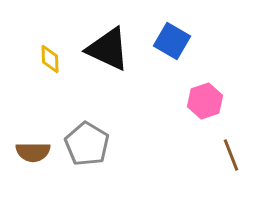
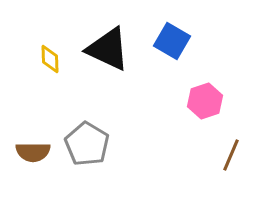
brown line: rotated 44 degrees clockwise
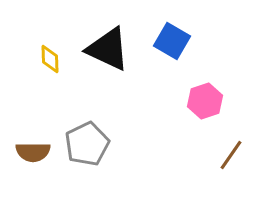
gray pentagon: rotated 15 degrees clockwise
brown line: rotated 12 degrees clockwise
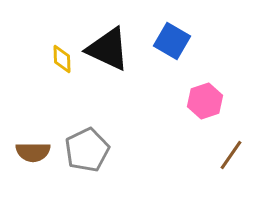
yellow diamond: moved 12 px right
gray pentagon: moved 6 px down
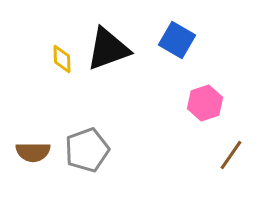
blue square: moved 5 px right, 1 px up
black triangle: rotated 45 degrees counterclockwise
pink hexagon: moved 2 px down
gray pentagon: rotated 6 degrees clockwise
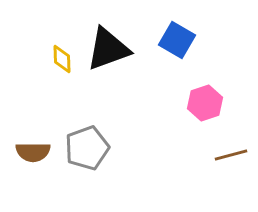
gray pentagon: moved 2 px up
brown line: rotated 40 degrees clockwise
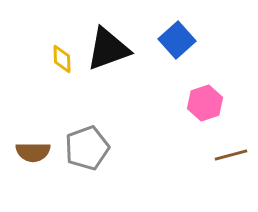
blue square: rotated 18 degrees clockwise
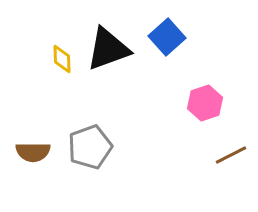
blue square: moved 10 px left, 3 px up
gray pentagon: moved 3 px right, 1 px up
brown line: rotated 12 degrees counterclockwise
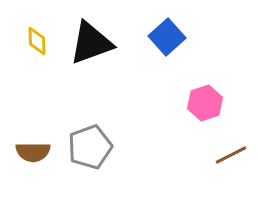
black triangle: moved 17 px left, 6 px up
yellow diamond: moved 25 px left, 18 px up
